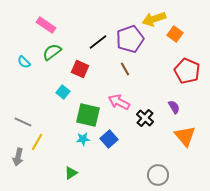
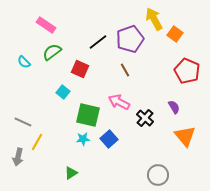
yellow arrow: rotated 80 degrees clockwise
brown line: moved 1 px down
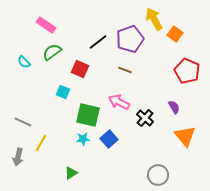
brown line: rotated 40 degrees counterclockwise
cyan square: rotated 16 degrees counterclockwise
yellow line: moved 4 px right, 1 px down
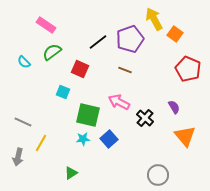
red pentagon: moved 1 px right, 2 px up
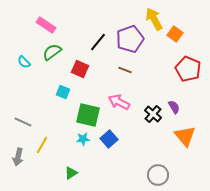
black line: rotated 12 degrees counterclockwise
black cross: moved 8 px right, 4 px up
yellow line: moved 1 px right, 2 px down
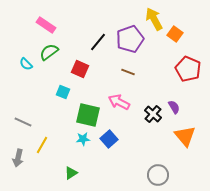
green semicircle: moved 3 px left
cyan semicircle: moved 2 px right, 2 px down
brown line: moved 3 px right, 2 px down
gray arrow: moved 1 px down
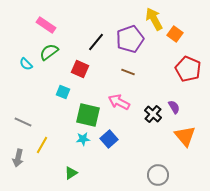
black line: moved 2 px left
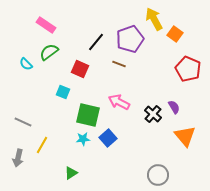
brown line: moved 9 px left, 8 px up
blue square: moved 1 px left, 1 px up
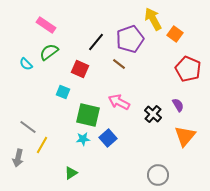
yellow arrow: moved 1 px left
brown line: rotated 16 degrees clockwise
purple semicircle: moved 4 px right, 2 px up
gray line: moved 5 px right, 5 px down; rotated 12 degrees clockwise
orange triangle: rotated 20 degrees clockwise
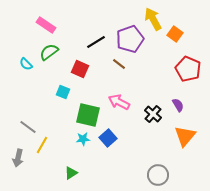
black line: rotated 18 degrees clockwise
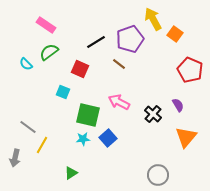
red pentagon: moved 2 px right, 1 px down
orange triangle: moved 1 px right, 1 px down
gray arrow: moved 3 px left
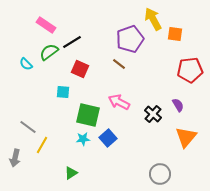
orange square: rotated 28 degrees counterclockwise
black line: moved 24 px left
red pentagon: rotated 30 degrees counterclockwise
cyan square: rotated 16 degrees counterclockwise
gray circle: moved 2 px right, 1 px up
